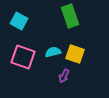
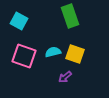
pink square: moved 1 px right, 1 px up
purple arrow: moved 1 px right, 1 px down; rotated 24 degrees clockwise
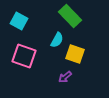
green rectangle: rotated 25 degrees counterclockwise
cyan semicircle: moved 4 px right, 12 px up; rotated 133 degrees clockwise
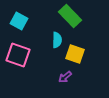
cyan semicircle: rotated 28 degrees counterclockwise
pink square: moved 6 px left, 1 px up
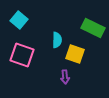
green rectangle: moved 23 px right, 12 px down; rotated 20 degrees counterclockwise
cyan square: moved 1 px up; rotated 12 degrees clockwise
pink square: moved 4 px right
purple arrow: rotated 56 degrees counterclockwise
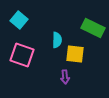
yellow square: rotated 12 degrees counterclockwise
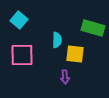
green rectangle: rotated 10 degrees counterclockwise
pink square: rotated 20 degrees counterclockwise
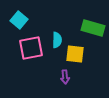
pink square: moved 9 px right, 7 px up; rotated 10 degrees counterclockwise
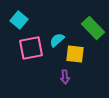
green rectangle: rotated 30 degrees clockwise
cyan semicircle: rotated 133 degrees counterclockwise
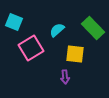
cyan square: moved 5 px left, 2 px down; rotated 18 degrees counterclockwise
cyan semicircle: moved 10 px up
pink square: rotated 20 degrees counterclockwise
